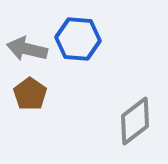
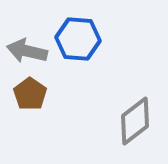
gray arrow: moved 2 px down
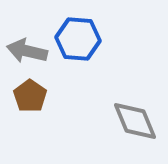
brown pentagon: moved 2 px down
gray diamond: rotated 75 degrees counterclockwise
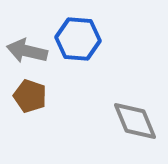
brown pentagon: rotated 16 degrees counterclockwise
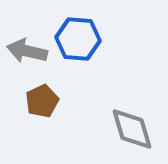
brown pentagon: moved 12 px right, 5 px down; rotated 28 degrees clockwise
gray diamond: moved 3 px left, 8 px down; rotated 6 degrees clockwise
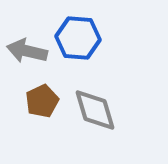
blue hexagon: moved 1 px up
gray diamond: moved 37 px left, 19 px up
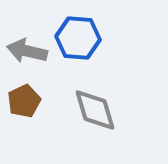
brown pentagon: moved 18 px left
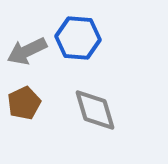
gray arrow: rotated 39 degrees counterclockwise
brown pentagon: moved 2 px down
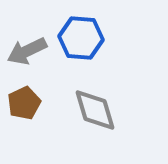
blue hexagon: moved 3 px right
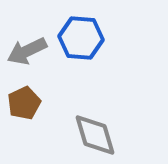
gray diamond: moved 25 px down
